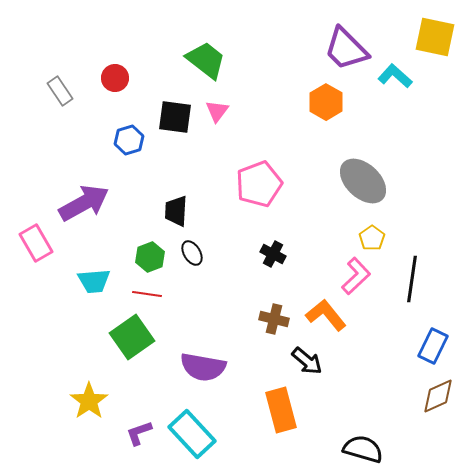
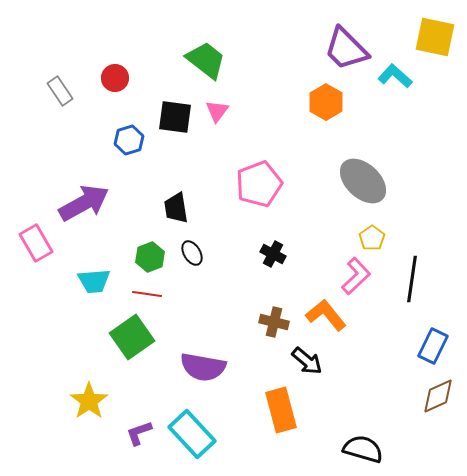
black trapezoid: moved 3 px up; rotated 12 degrees counterclockwise
brown cross: moved 3 px down
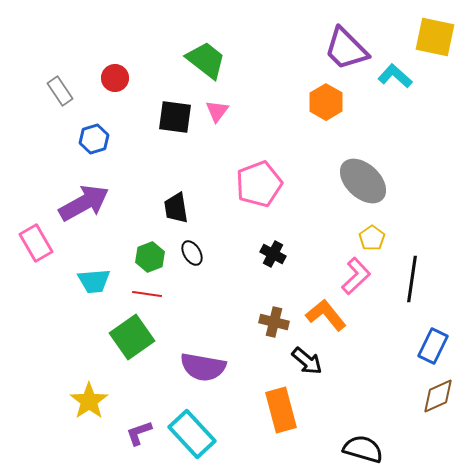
blue hexagon: moved 35 px left, 1 px up
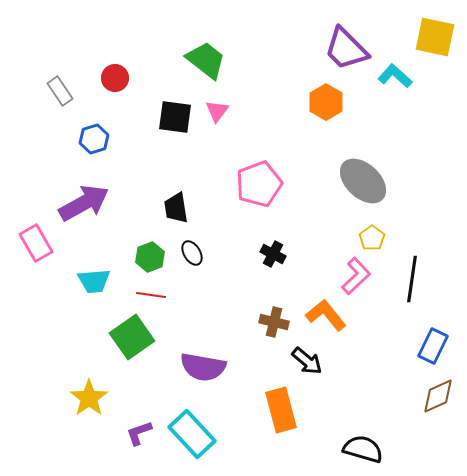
red line: moved 4 px right, 1 px down
yellow star: moved 3 px up
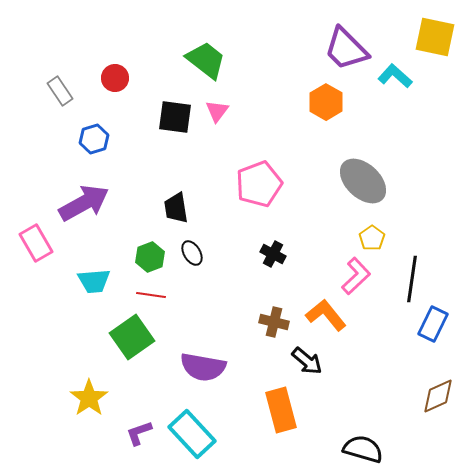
blue rectangle: moved 22 px up
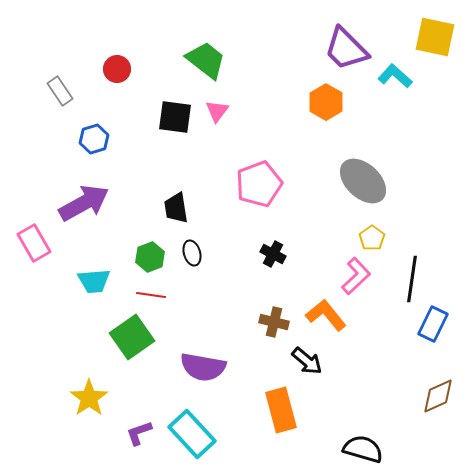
red circle: moved 2 px right, 9 px up
pink rectangle: moved 2 px left
black ellipse: rotated 15 degrees clockwise
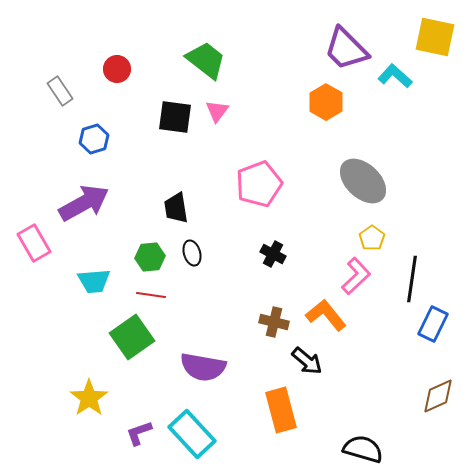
green hexagon: rotated 16 degrees clockwise
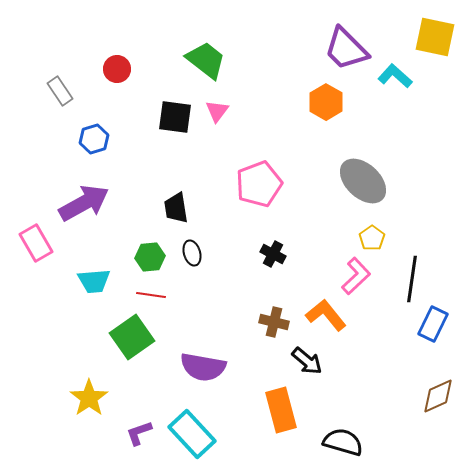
pink rectangle: moved 2 px right
black semicircle: moved 20 px left, 7 px up
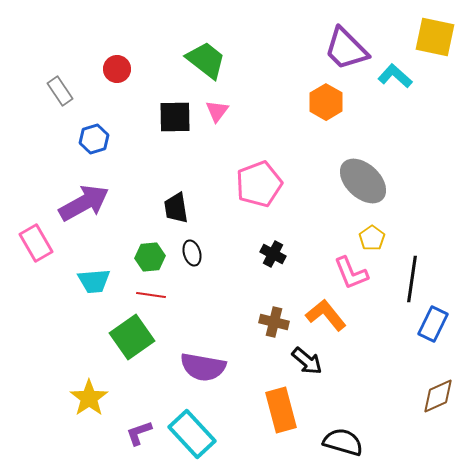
black square: rotated 9 degrees counterclockwise
pink L-shape: moved 5 px left, 3 px up; rotated 111 degrees clockwise
